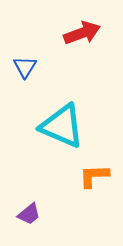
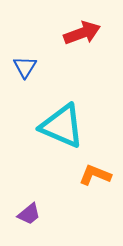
orange L-shape: moved 1 px right, 1 px up; rotated 24 degrees clockwise
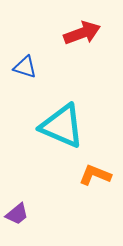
blue triangle: rotated 45 degrees counterclockwise
purple trapezoid: moved 12 px left
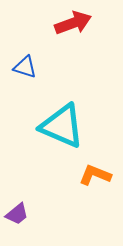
red arrow: moved 9 px left, 10 px up
